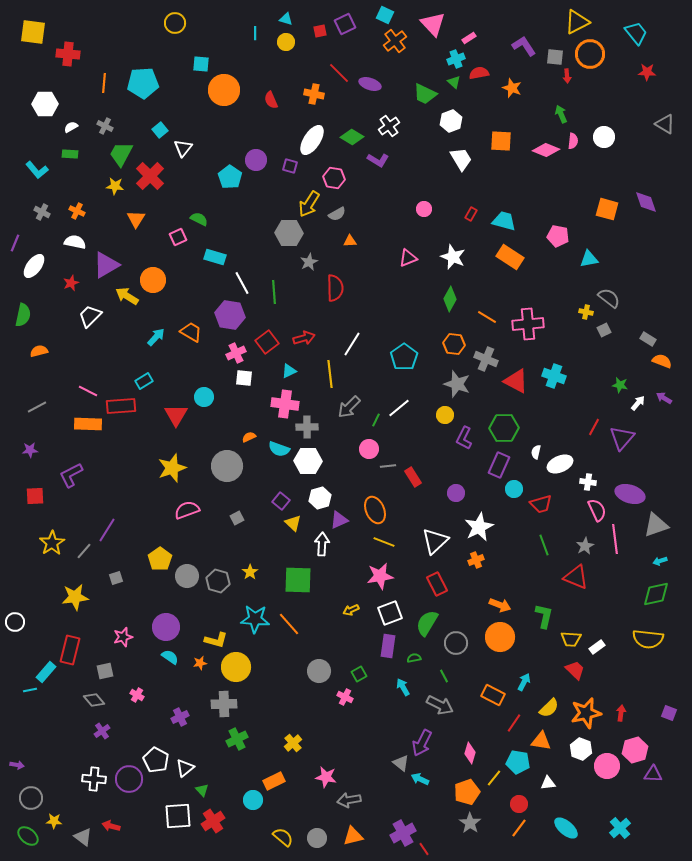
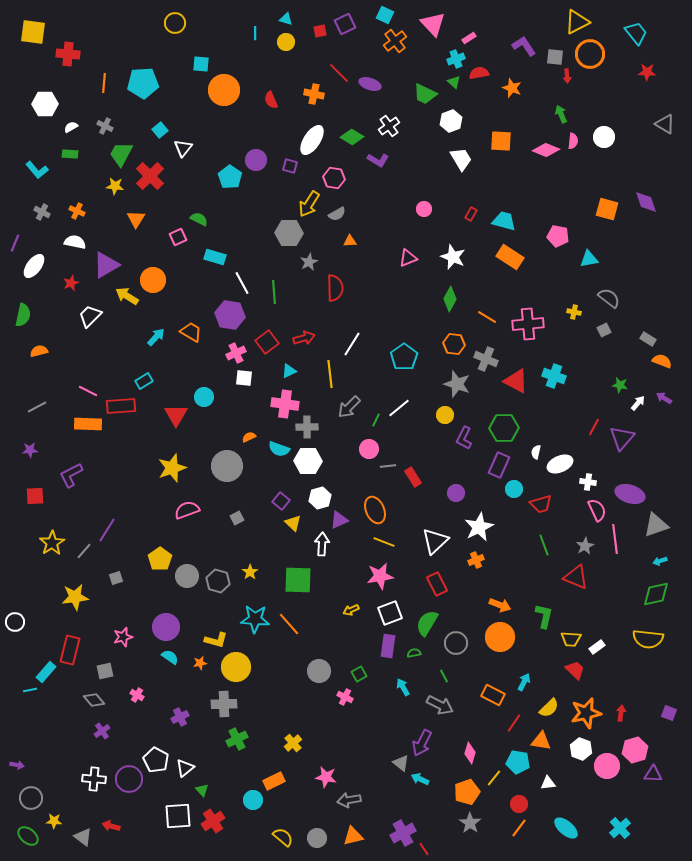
yellow cross at (586, 312): moved 12 px left
green semicircle at (414, 658): moved 5 px up
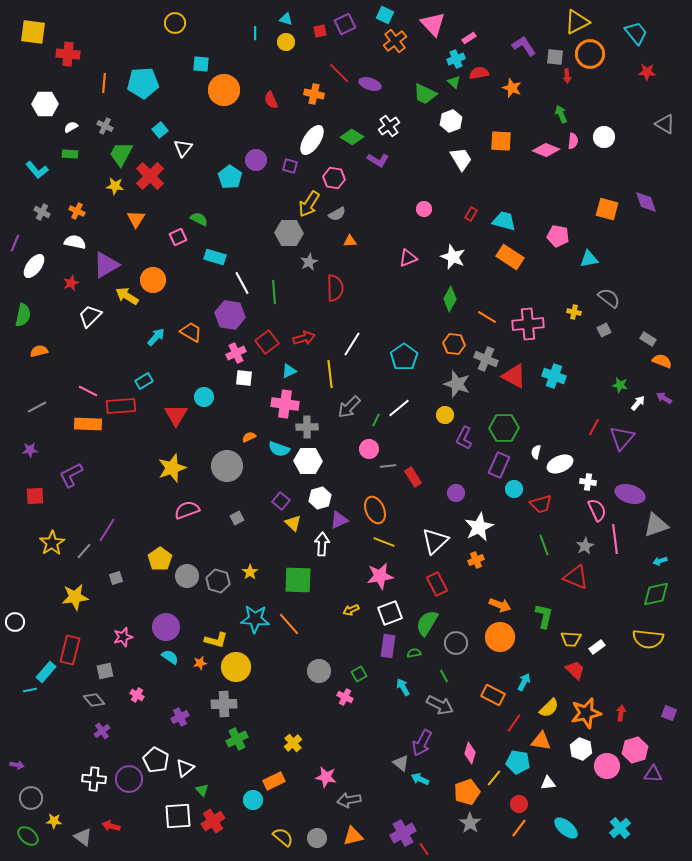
red triangle at (516, 381): moved 2 px left, 5 px up
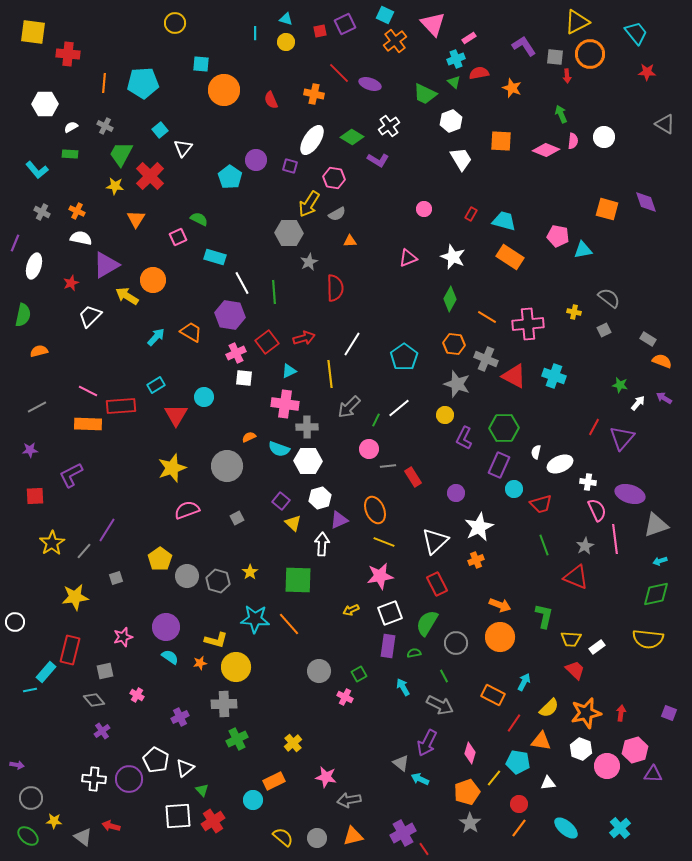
white semicircle at (75, 242): moved 6 px right, 4 px up
cyan triangle at (589, 259): moved 6 px left, 9 px up
white ellipse at (34, 266): rotated 20 degrees counterclockwise
cyan rectangle at (144, 381): moved 12 px right, 4 px down
purple arrow at (422, 743): moved 5 px right
